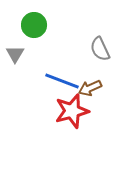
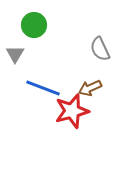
blue line: moved 19 px left, 7 px down
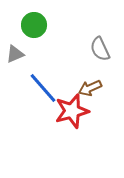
gray triangle: rotated 36 degrees clockwise
blue line: rotated 28 degrees clockwise
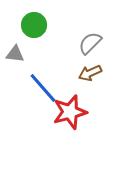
gray semicircle: moved 10 px left, 6 px up; rotated 70 degrees clockwise
gray triangle: rotated 30 degrees clockwise
brown arrow: moved 15 px up
red star: moved 2 px left, 1 px down
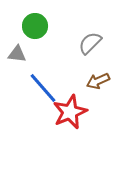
green circle: moved 1 px right, 1 px down
gray triangle: moved 2 px right
brown arrow: moved 8 px right, 8 px down
red star: rotated 8 degrees counterclockwise
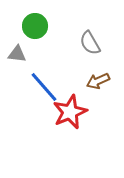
gray semicircle: rotated 75 degrees counterclockwise
blue line: moved 1 px right, 1 px up
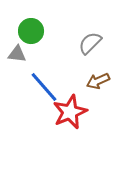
green circle: moved 4 px left, 5 px down
gray semicircle: rotated 75 degrees clockwise
